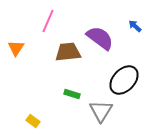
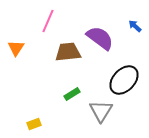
green rectangle: rotated 49 degrees counterclockwise
yellow rectangle: moved 1 px right, 3 px down; rotated 56 degrees counterclockwise
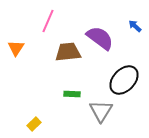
green rectangle: rotated 35 degrees clockwise
yellow rectangle: rotated 24 degrees counterclockwise
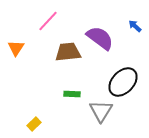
pink line: rotated 20 degrees clockwise
black ellipse: moved 1 px left, 2 px down
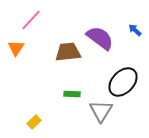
pink line: moved 17 px left, 1 px up
blue arrow: moved 4 px down
yellow rectangle: moved 2 px up
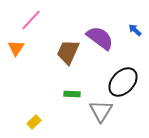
brown trapezoid: rotated 60 degrees counterclockwise
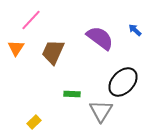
brown trapezoid: moved 15 px left
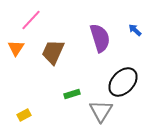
purple semicircle: rotated 36 degrees clockwise
green rectangle: rotated 21 degrees counterclockwise
yellow rectangle: moved 10 px left, 7 px up; rotated 16 degrees clockwise
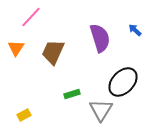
pink line: moved 3 px up
gray triangle: moved 1 px up
